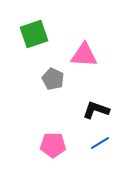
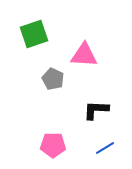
black L-shape: rotated 16 degrees counterclockwise
blue line: moved 5 px right, 5 px down
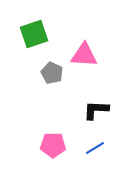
gray pentagon: moved 1 px left, 6 px up
blue line: moved 10 px left
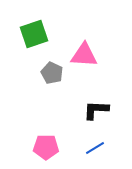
pink pentagon: moved 7 px left, 2 px down
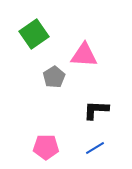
green square: rotated 16 degrees counterclockwise
gray pentagon: moved 2 px right, 4 px down; rotated 15 degrees clockwise
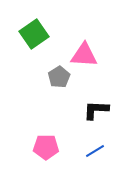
gray pentagon: moved 5 px right
blue line: moved 3 px down
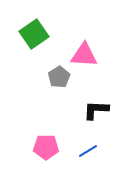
blue line: moved 7 px left
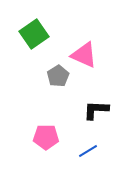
pink triangle: rotated 20 degrees clockwise
gray pentagon: moved 1 px left, 1 px up
pink pentagon: moved 10 px up
